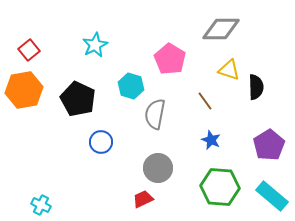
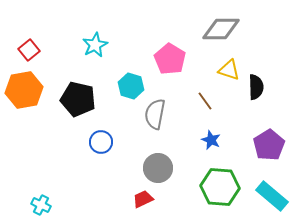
black pentagon: rotated 12 degrees counterclockwise
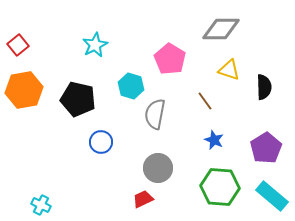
red square: moved 11 px left, 5 px up
black semicircle: moved 8 px right
blue star: moved 3 px right
purple pentagon: moved 3 px left, 3 px down
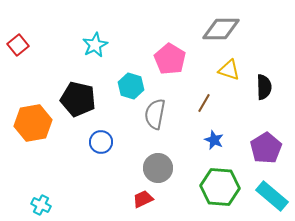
orange hexagon: moved 9 px right, 33 px down
brown line: moved 1 px left, 2 px down; rotated 66 degrees clockwise
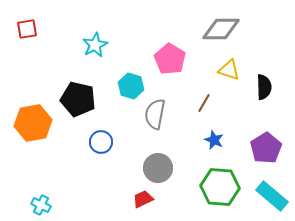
red square: moved 9 px right, 16 px up; rotated 30 degrees clockwise
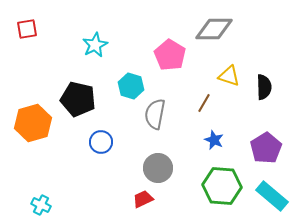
gray diamond: moved 7 px left
pink pentagon: moved 4 px up
yellow triangle: moved 6 px down
orange hexagon: rotated 6 degrees counterclockwise
green hexagon: moved 2 px right, 1 px up
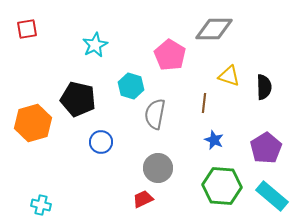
brown line: rotated 24 degrees counterclockwise
cyan cross: rotated 12 degrees counterclockwise
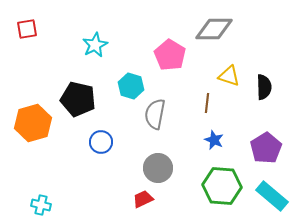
brown line: moved 3 px right
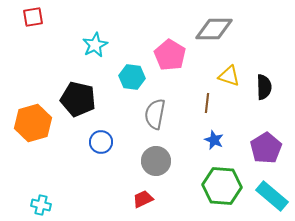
red square: moved 6 px right, 12 px up
cyan hexagon: moved 1 px right, 9 px up; rotated 10 degrees counterclockwise
gray circle: moved 2 px left, 7 px up
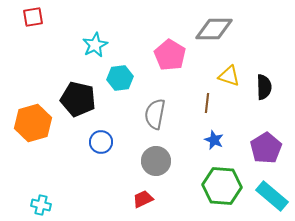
cyan hexagon: moved 12 px left, 1 px down; rotated 15 degrees counterclockwise
